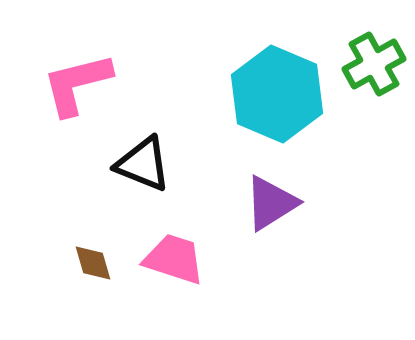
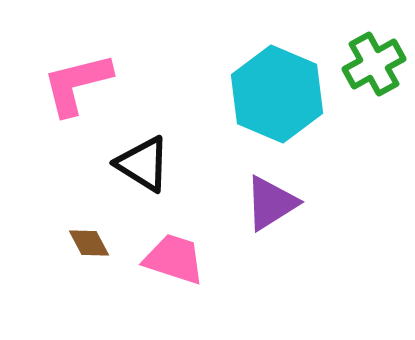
black triangle: rotated 10 degrees clockwise
brown diamond: moved 4 px left, 20 px up; rotated 12 degrees counterclockwise
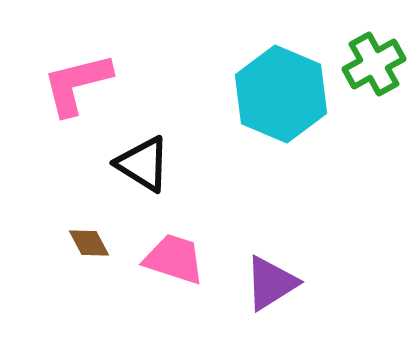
cyan hexagon: moved 4 px right
purple triangle: moved 80 px down
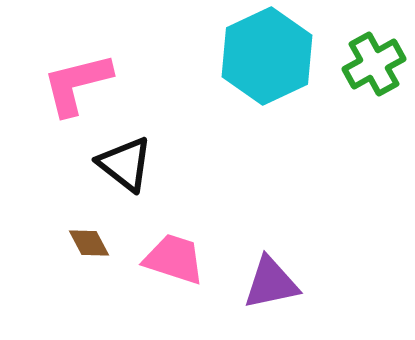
cyan hexagon: moved 14 px left, 38 px up; rotated 12 degrees clockwise
black triangle: moved 18 px left; rotated 6 degrees clockwise
purple triangle: rotated 20 degrees clockwise
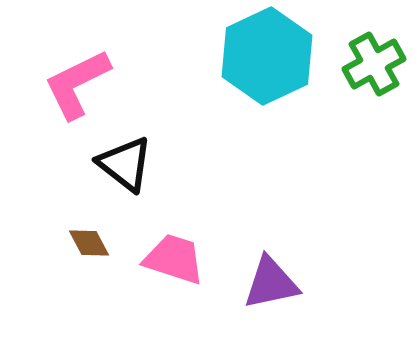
pink L-shape: rotated 12 degrees counterclockwise
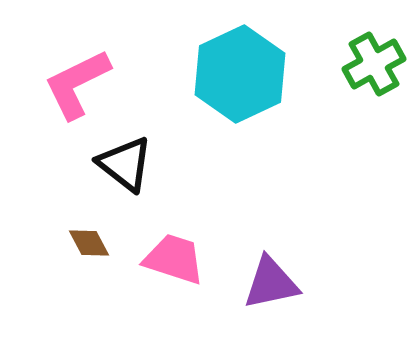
cyan hexagon: moved 27 px left, 18 px down
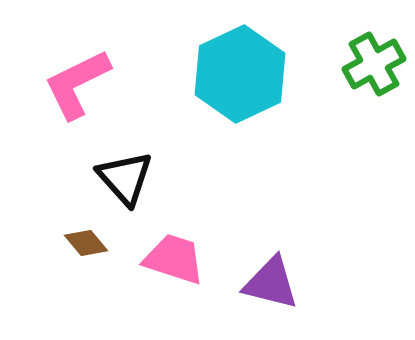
black triangle: moved 14 px down; rotated 10 degrees clockwise
brown diamond: moved 3 px left; rotated 12 degrees counterclockwise
purple triangle: rotated 26 degrees clockwise
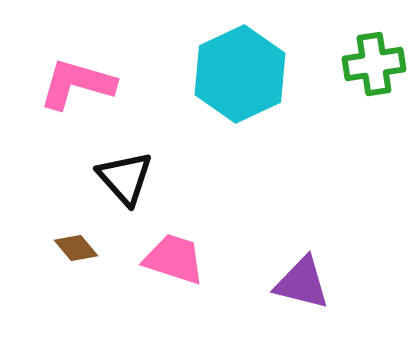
green cross: rotated 20 degrees clockwise
pink L-shape: rotated 42 degrees clockwise
brown diamond: moved 10 px left, 5 px down
purple triangle: moved 31 px right
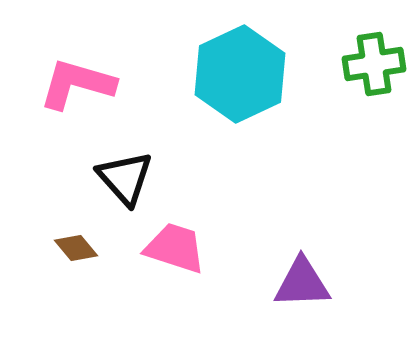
pink trapezoid: moved 1 px right, 11 px up
purple triangle: rotated 16 degrees counterclockwise
